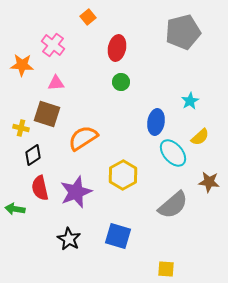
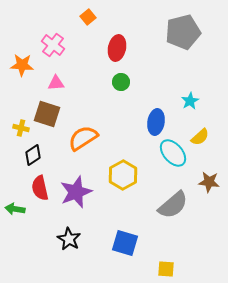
blue square: moved 7 px right, 7 px down
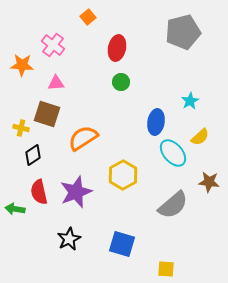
red semicircle: moved 1 px left, 4 px down
black star: rotated 15 degrees clockwise
blue square: moved 3 px left, 1 px down
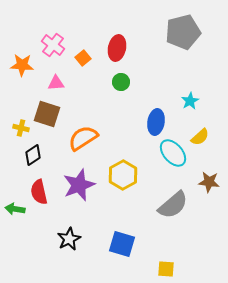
orange square: moved 5 px left, 41 px down
purple star: moved 3 px right, 7 px up
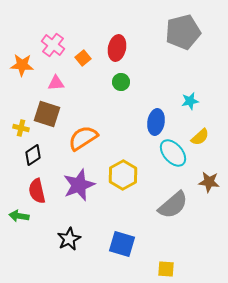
cyan star: rotated 18 degrees clockwise
red semicircle: moved 2 px left, 1 px up
green arrow: moved 4 px right, 7 px down
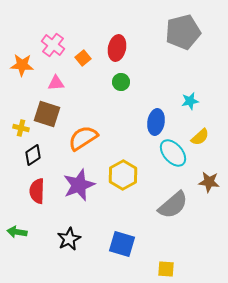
red semicircle: rotated 15 degrees clockwise
green arrow: moved 2 px left, 16 px down
